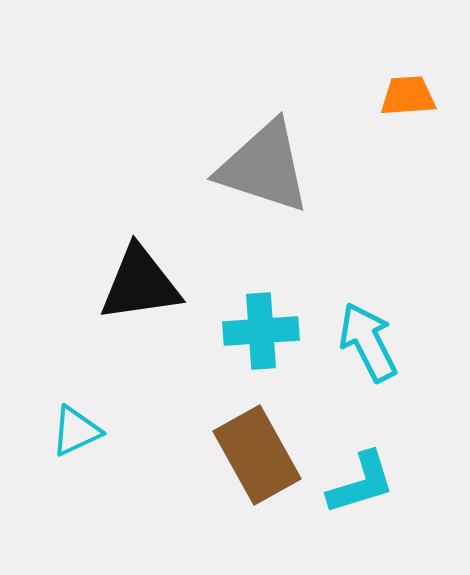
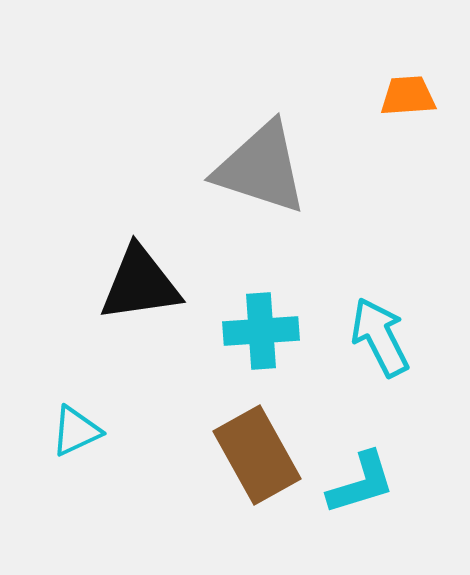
gray triangle: moved 3 px left, 1 px down
cyan arrow: moved 12 px right, 5 px up
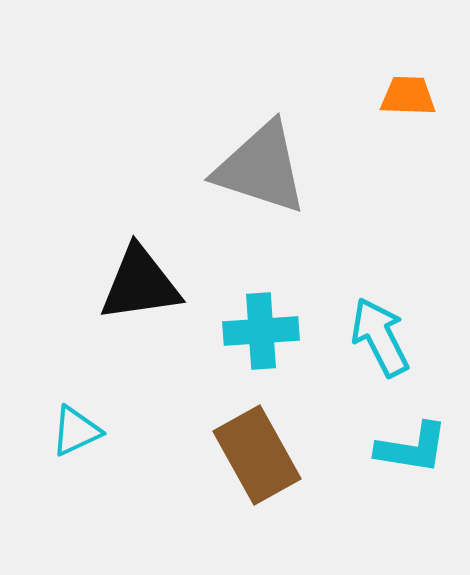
orange trapezoid: rotated 6 degrees clockwise
cyan L-shape: moved 51 px right, 35 px up; rotated 26 degrees clockwise
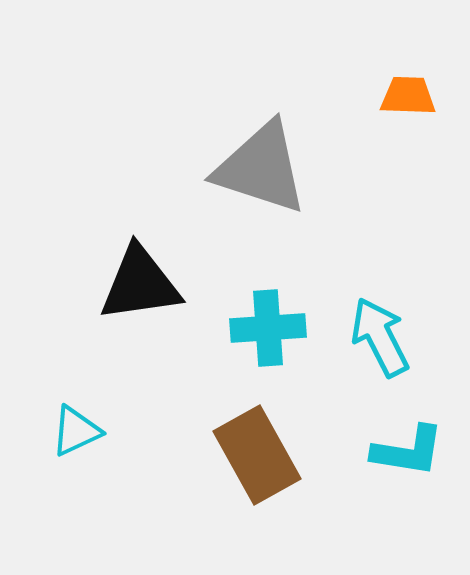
cyan cross: moved 7 px right, 3 px up
cyan L-shape: moved 4 px left, 3 px down
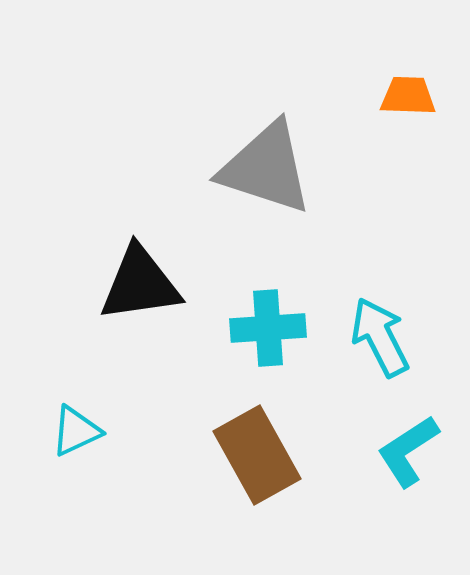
gray triangle: moved 5 px right
cyan L-shape: rotated 138 degrees clockwise
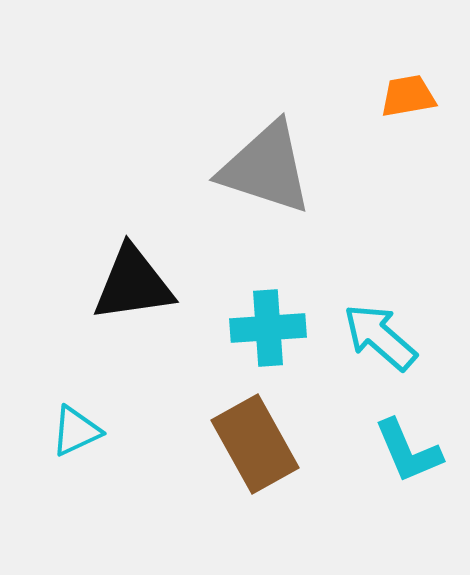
orange trapezoid: rotated 12 degrees counterclockwise
black triangle: moved 7 px left
cyan arrow: rotated 22 degrees counterclockwise
cyan L-shape: rotated 80 degrees counterclockwise
brown rectangle: moved 2 px left, 11 px up
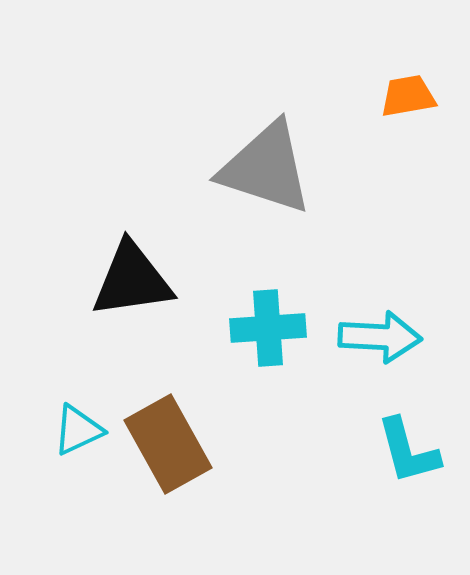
black triangle: moved 1 px left, 4 px up
cyan arrow: rotated 142 degrees clockwise
cyan triangle: moved 2 px right, 1 px up
brown rectangle: moved 87 px left
cyan L-shape: rotated 8 degrees clockwise
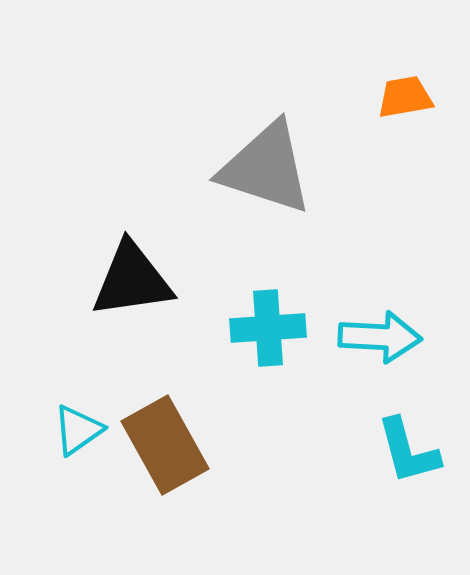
orange trapezoid: moved 3 px left, 1 px down
cyan triangle: rotated 10 degrees counterclockwise
brown rectangle: moved 3 px left, 1 px down
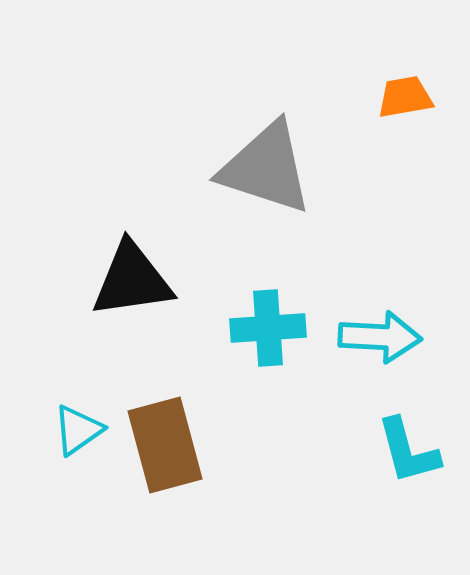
brown rectangle: rotated 14 degrees clockwise
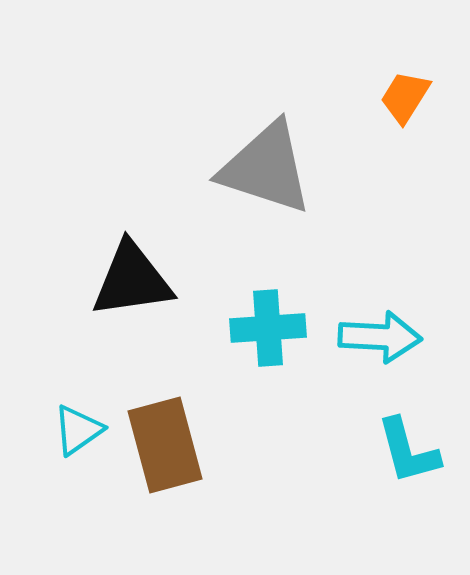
orange trapezoid: rotated 48 degrees counterclockwise
